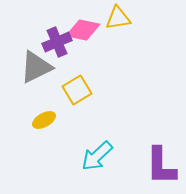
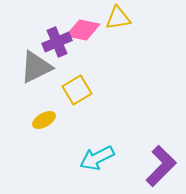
cyan arrow: moved 2 px down; rotated 16 degrees clockwise
purple L-shape: rotated 135 degrees counterclockwise
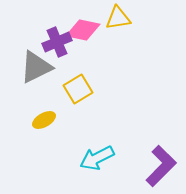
yellow square: moved 1 px right, 1 px up
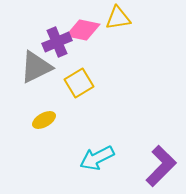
yellow square: moved 1 px right, 6 px up
